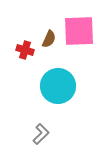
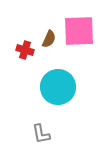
cyan circle: moved 1 px down
gray L-shape: rotated 125 degrees clockwise
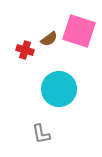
pink square: rotated 20 degrees clockwise
brown semicircle: rotated 30 degrees clockwise
cyan circle: moved 1 px right, 2 px down
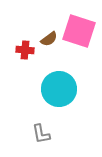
red cross: rotated 12 degrees counterclockwise
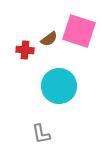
cyan circle: moved 3 px up
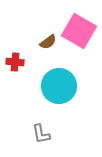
pink square: rotated 12 degrees clockwise
brown semicircle: moved 1 px left, 3 px down
red cross: moved 10 px left, 12 px down
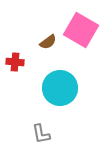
pink square: moved 2 px right, 1 px up
cyan circle: moved 1 px right, 2 px down
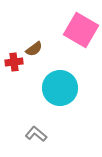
brown semicircle: moved 14 px left, 7 px down
red cross: moved 1 px left; rotated 12 degrees counterclockwise
gray L-shape: moved 5 px left; rotated 140 degrees clockwise
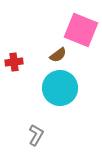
pink square: rotated 8 degrees counterclockwise
brown semicircle: moved 24 px right, 6 px down
gray L-shape: moved 1 px down; rotated 80 degrees clockwise
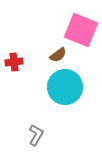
cyan circle: moved 5 px right, 1 px up
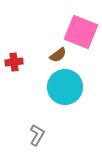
pink square: moved 2 px down
gray L-shape: moved 1 px right
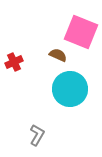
brown semicircle: rotated 120 degrees counterclockwise
red cross: rotated 18 degrees counterclockwise
cyan circle: moved 5 px right, 2 px down
